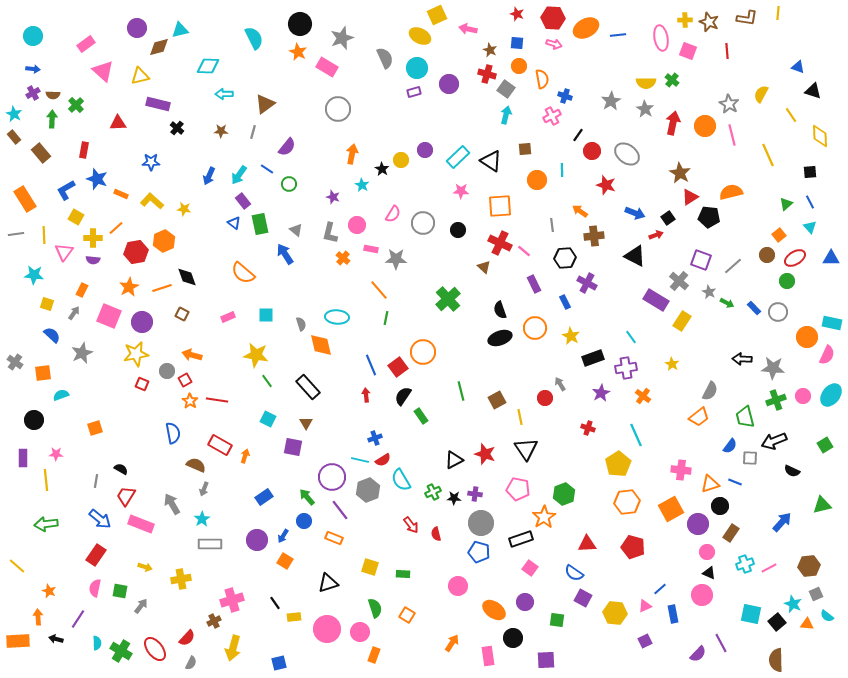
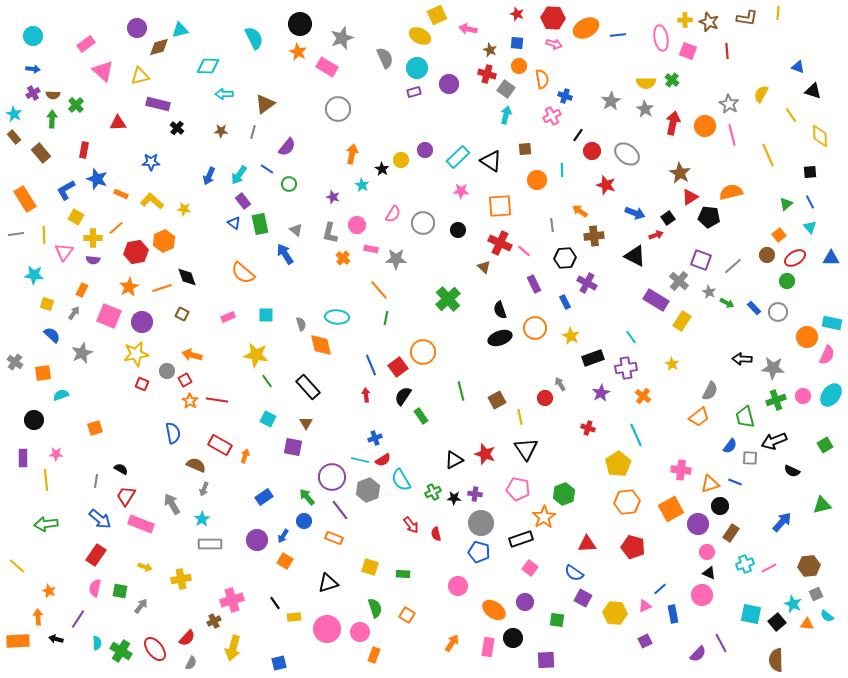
pink rectangle at (488, 656): moved 9 px up; rotated 18 degrees clockwise
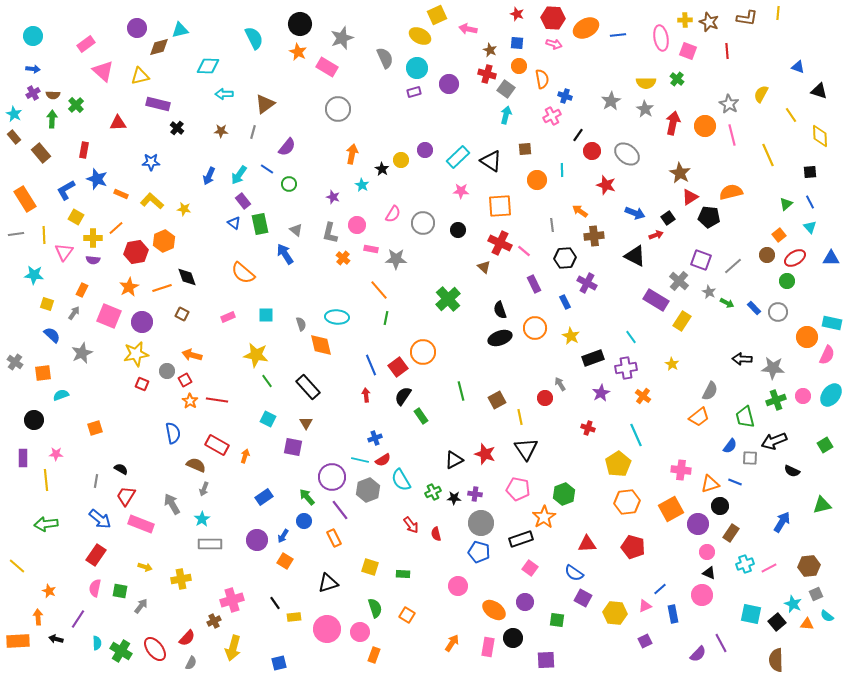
green cross at (672, 80): moved 5 px right, 1 px up
black triangle at (813, 91): moved 6 px right
red rectangle at (220, 445): moved 3 px left
blue arrow at (782, 522): rotated 10 degrees counterclockwise
orange rectangle at (334, 538): rotated 42 degrees clockwise
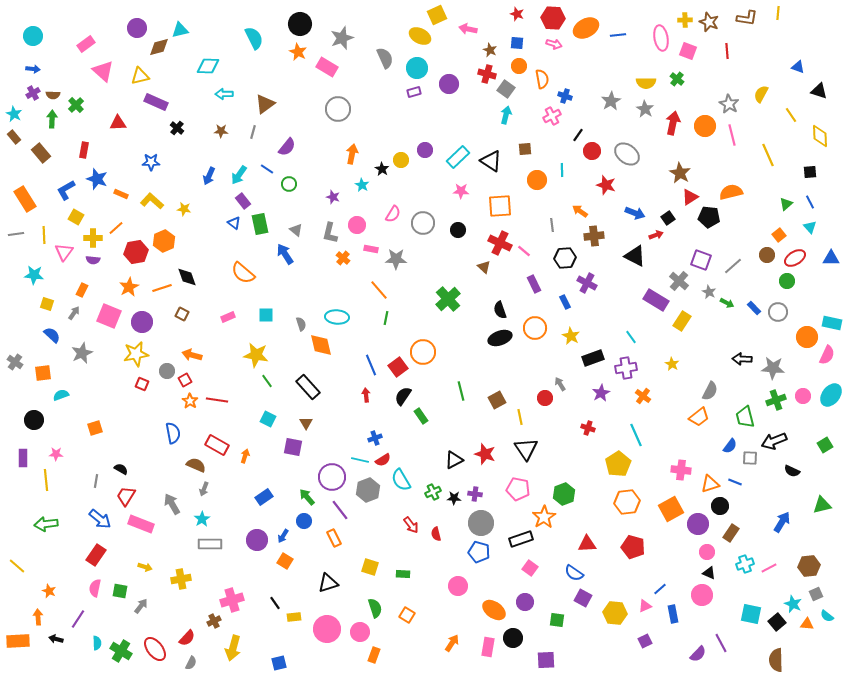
purple rectangle at (158, 104): moved 2 px left, 2 px up; rotated 10 degrees clockwise
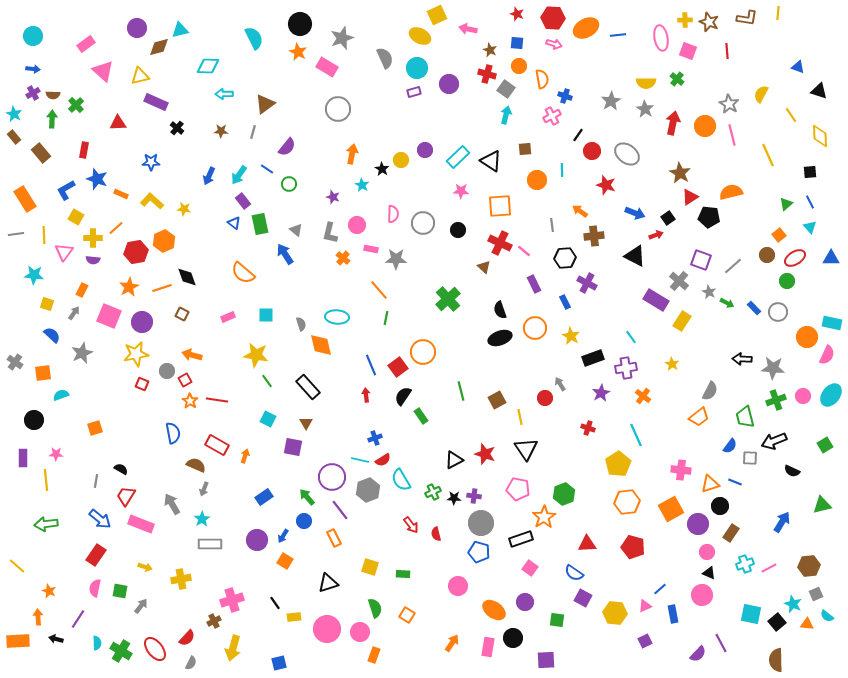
pink semicircle at (393, 214): rotated 30 degrees counterclockwise
purple cross at (475, 494): moved 1 px left, 2 px down
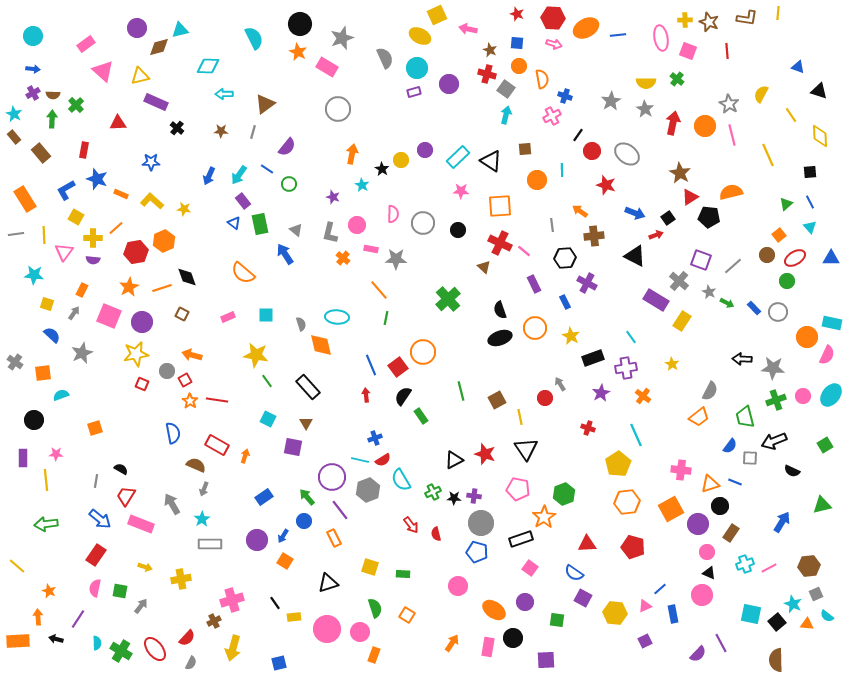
blue pentagon at (479, 552): moved 2 px left
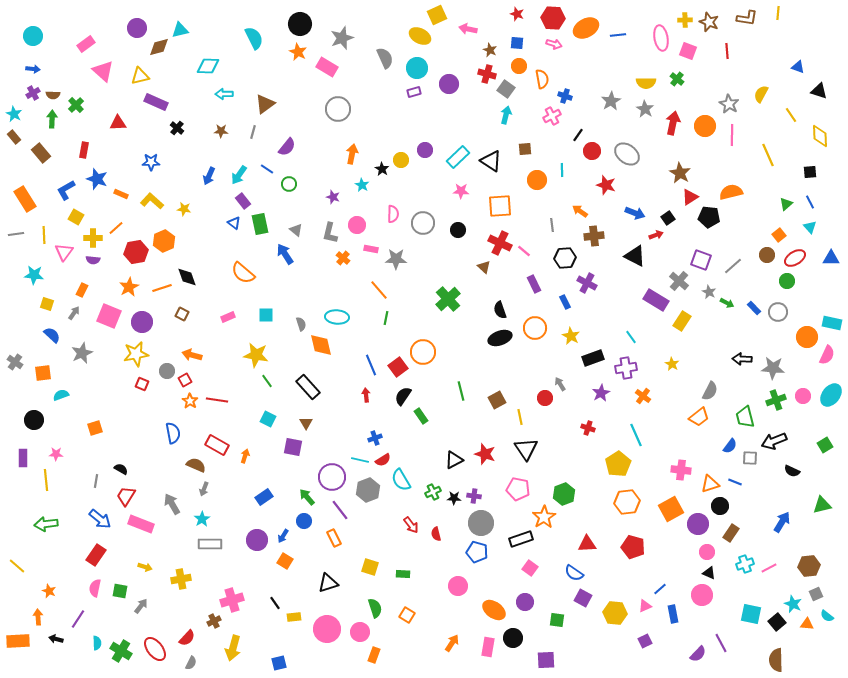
pink line at (732, 135): rotated 15 degrees clockwise
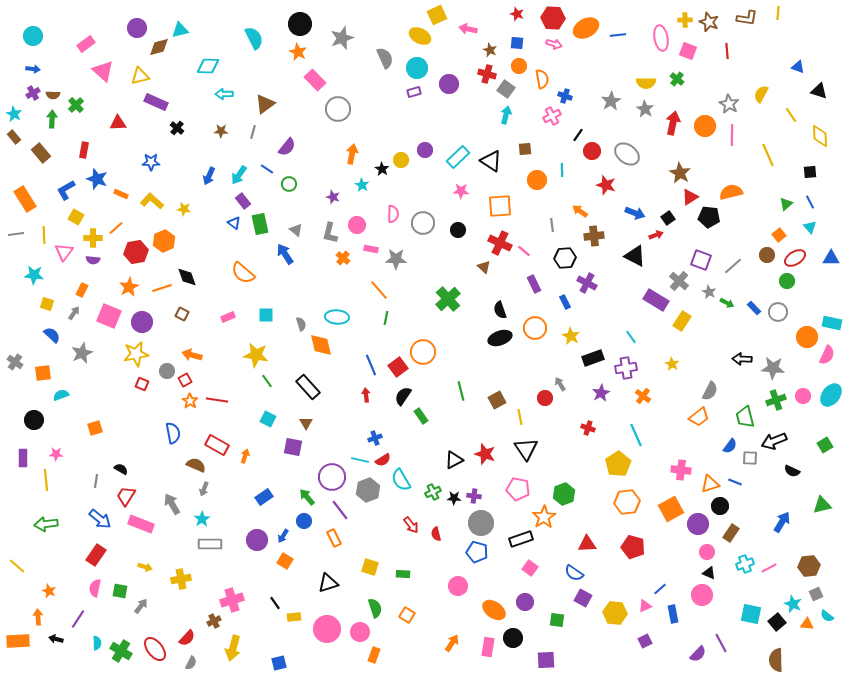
pink rectangle at (327, 67): moved 12 px left, 13 px down; rotated 15 degrees clockwise
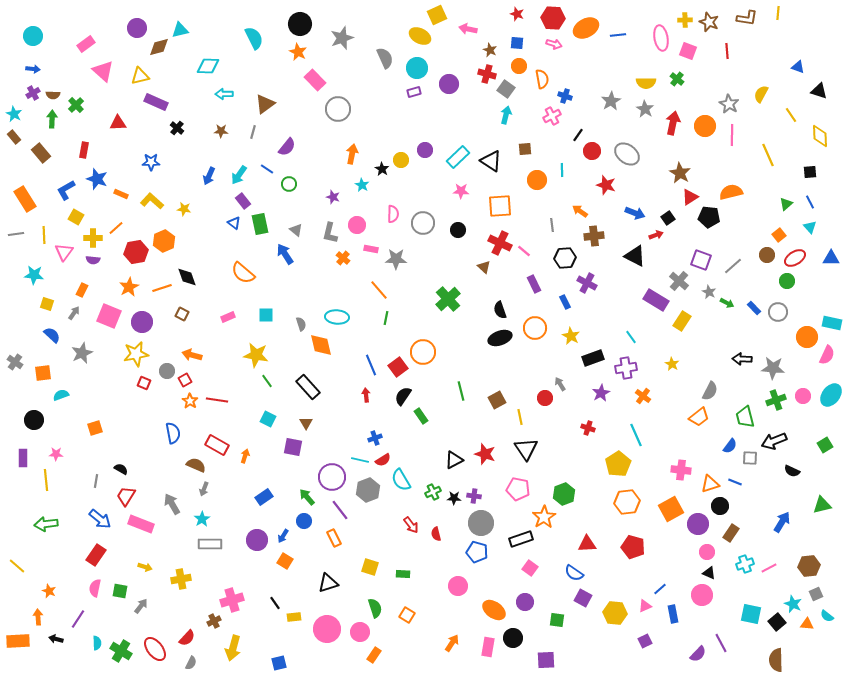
red square at (142, 384): moved 2 px right, 1 px up
orange rectangle at (374, 655): rotated 14 degrees clockwise
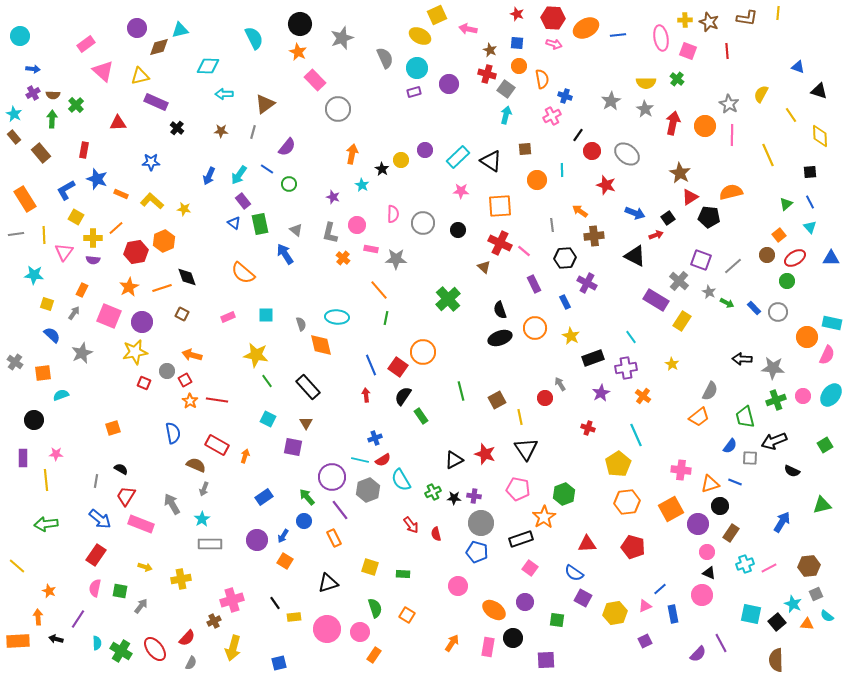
cyan circle at (33, 36): moved 13 px left
yellow star at (136, 354): moved 1 px left, 2 px up
red square at (398, 367): rotated 18 degrees counterclockwise
orange square at (95, 428): moved 18 px right
yellow hexagon at (615, 613): rotated 15 degrees counterclockwise
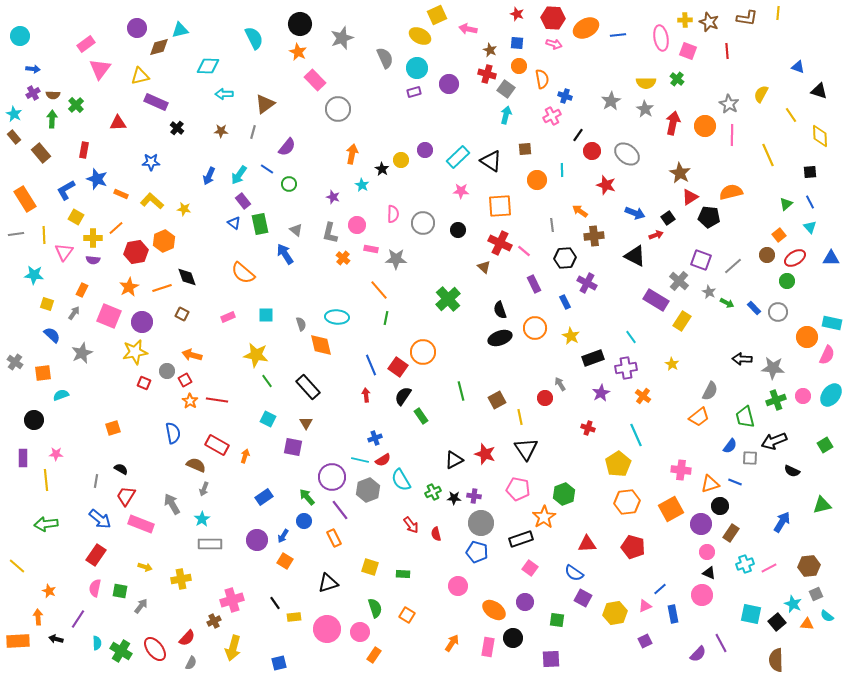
pink triangle at (103, 71): moved 3 px left, 2 px up; rotated 25 degrees clockwise
purple circle at (698, 524): moved 3 px right
purple square at (546, 660): moved 5 px right, 1 px up
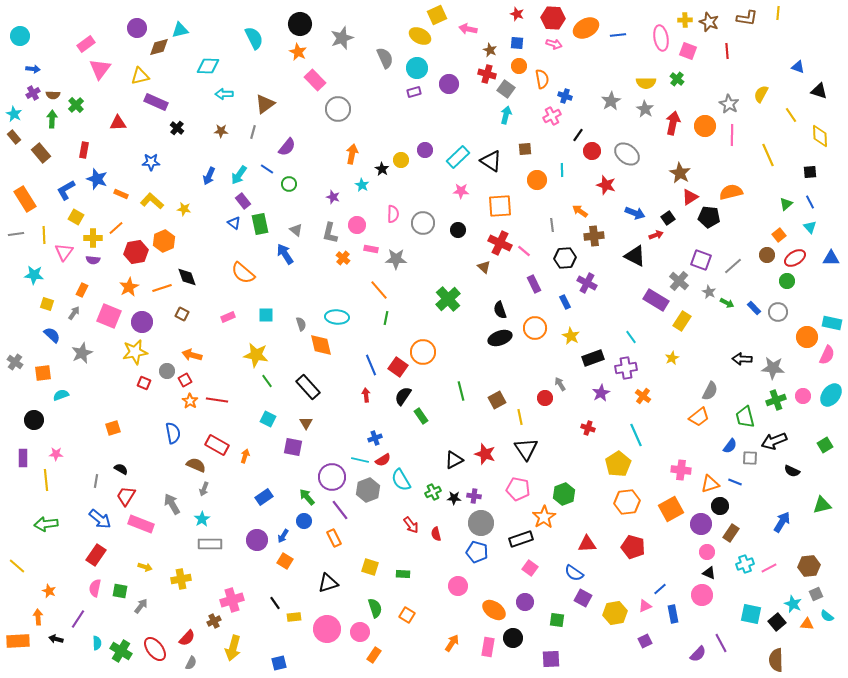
yellow star at (672, 364): moved 6 px up; rotated 16 degrees clockwise
